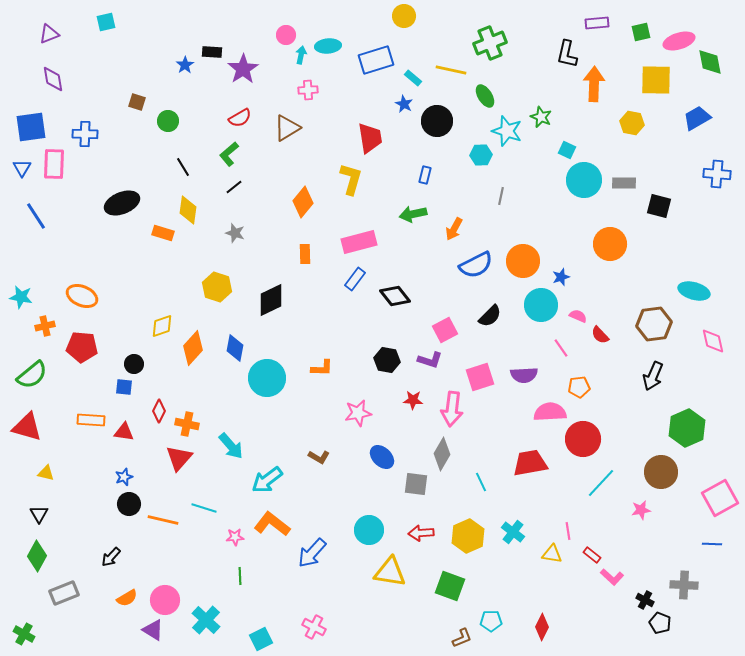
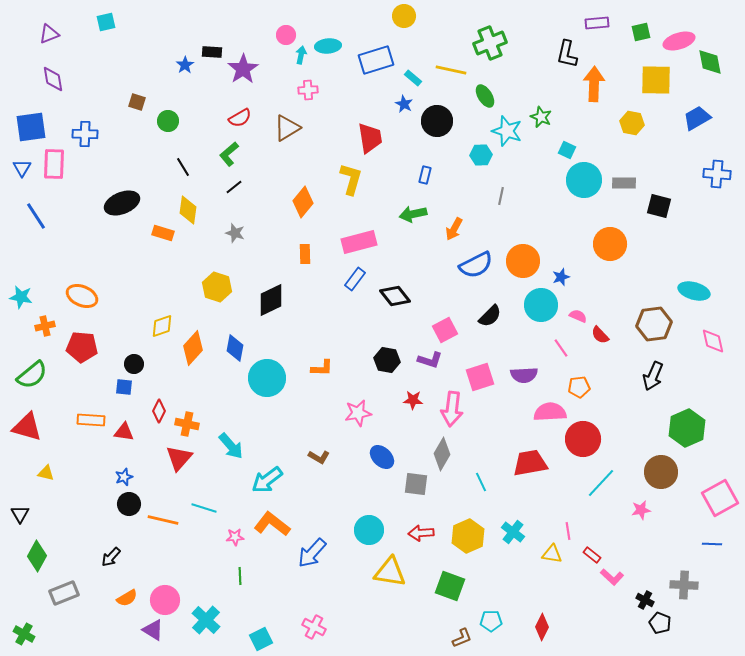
black triangle at (39, 514): moved 19 px left
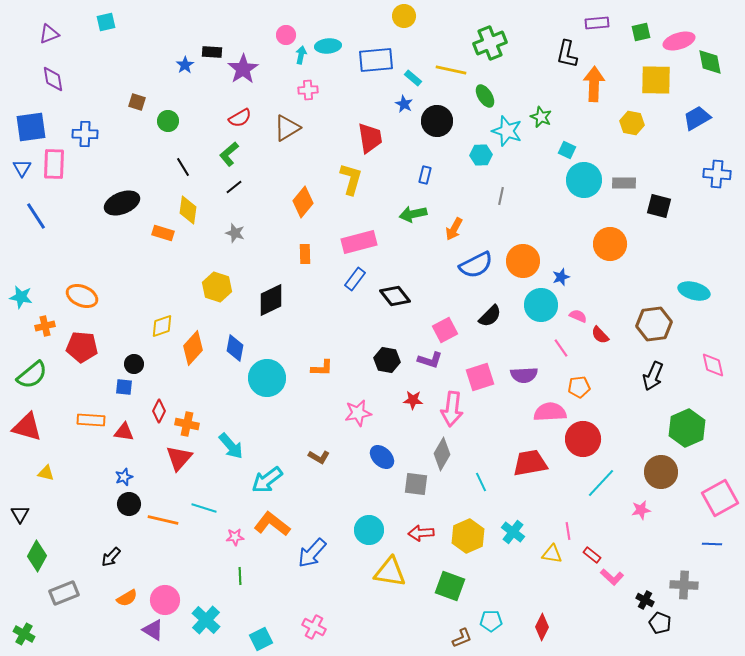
blue rectangle at (376, 60): rotated 12 degrees clockwise
pink diamond at (713, 341): moved 24 px down
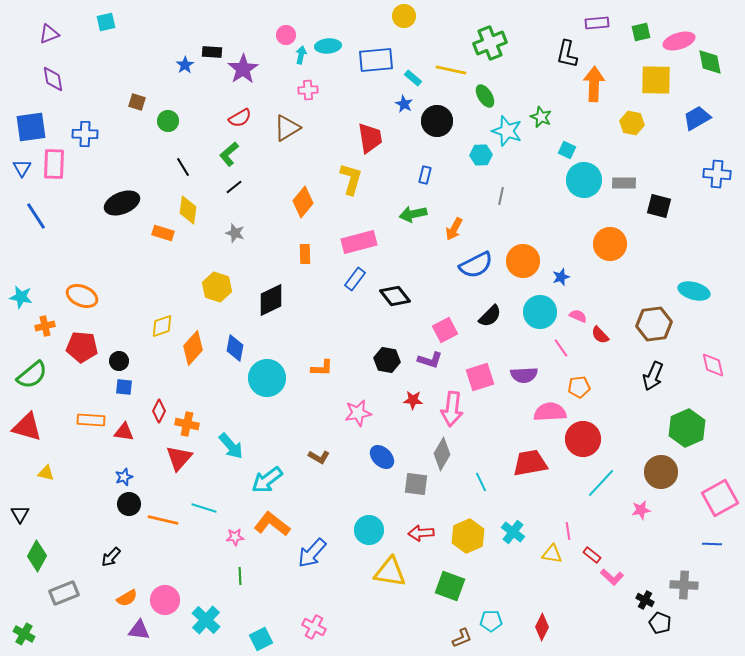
cyan circle at (541, 305): moved 1 px left, 7 px down
black circle at (134, 364): moved 15 px left, 3 px up
purple triangle at (153, 630): moved 14 px left; rotated 25 degrees counterclockwise
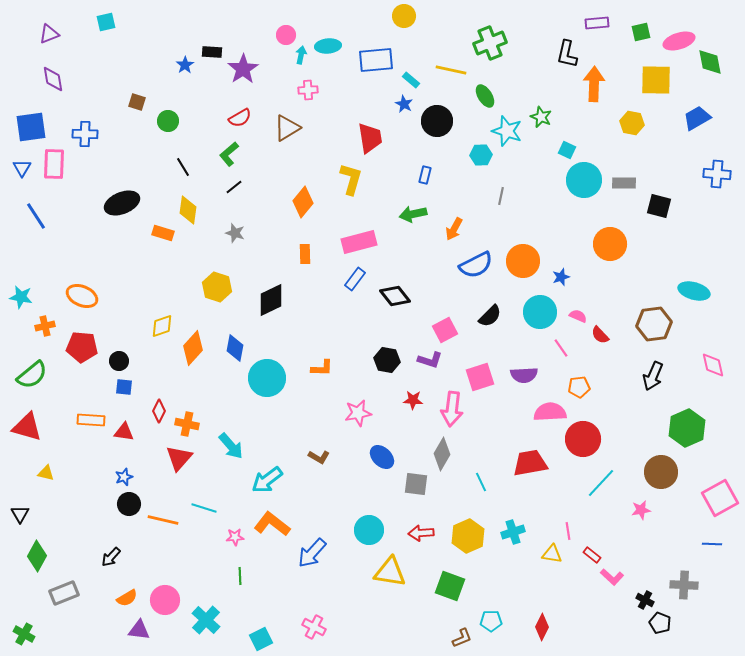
cyan rectangle at (413, 78): moved 2 px left, 2 px down
cyan cross at (513, 532): rotated 35 degrees clockwise
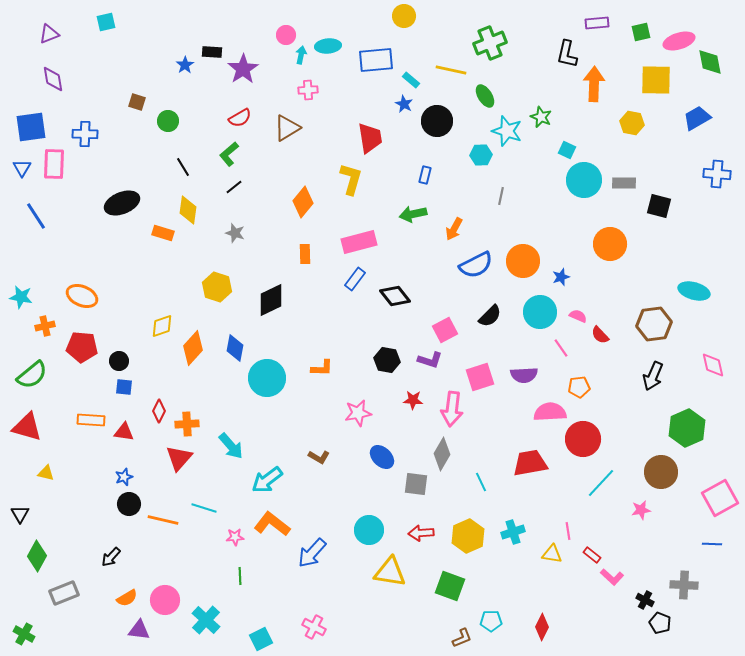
orange cross at (187, 424): rotated 15 degrees counterclockwise
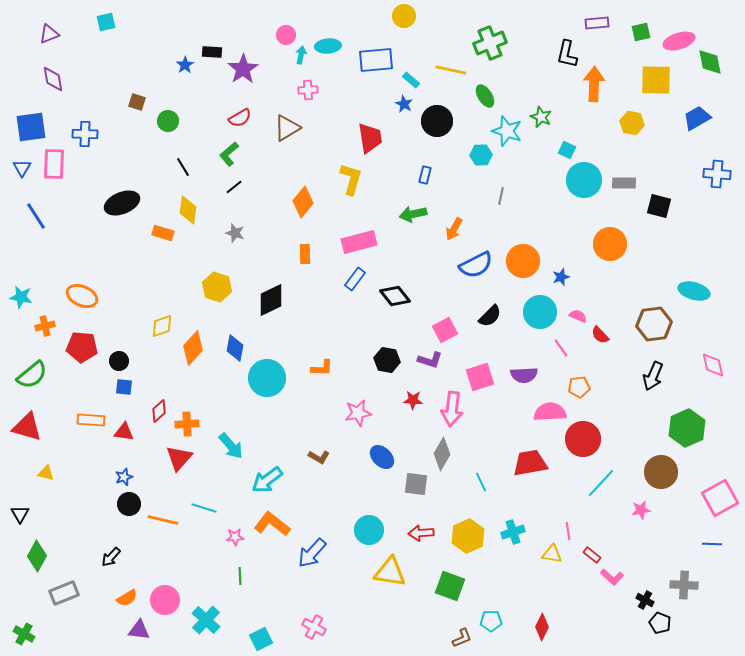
red diamond at (159, 411): rotated 20 degrees clockwise
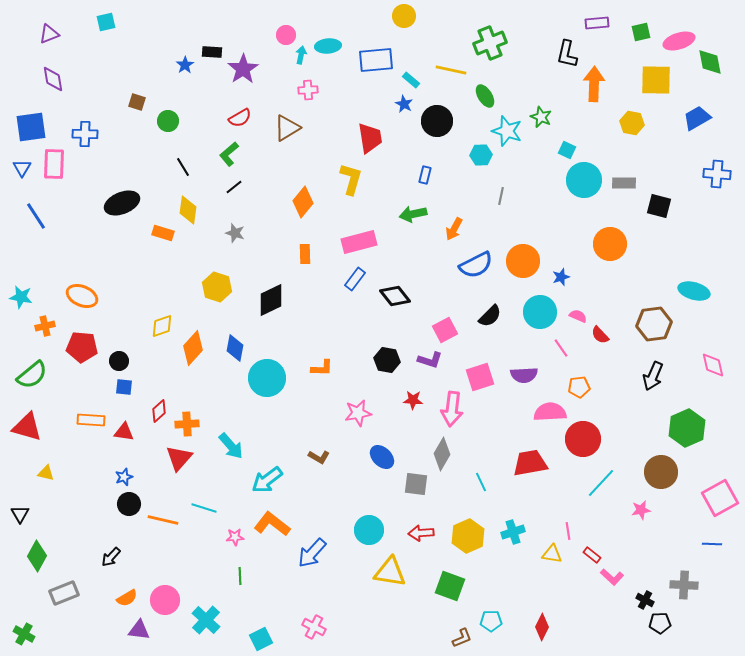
black pentagon at (660, 623): rotated 25 degrees counterclockwise
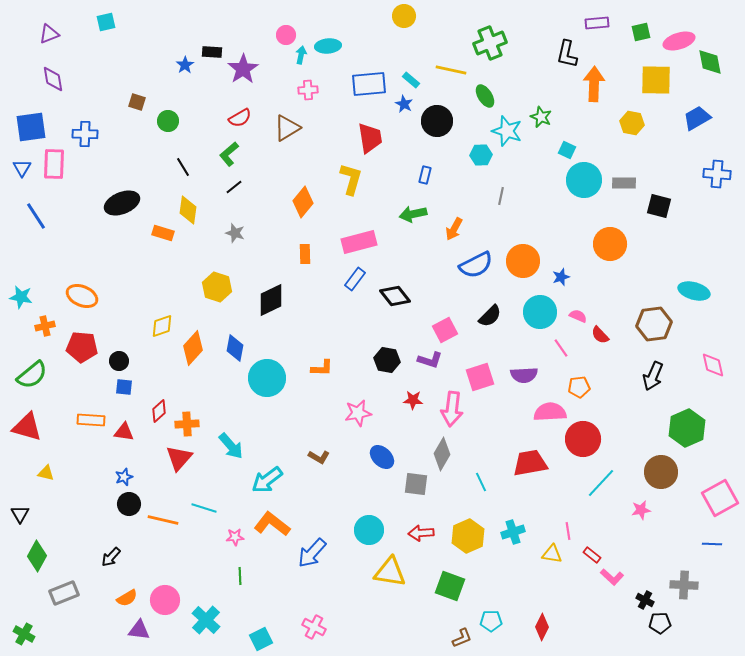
blue rectangle at (376, 60): moved 7 px left, 24 px down
